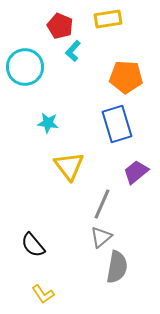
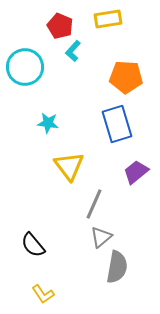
gray line: moved 8 px left
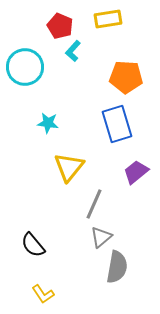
yellow triangle: moved 1 px down; rotated 16 degrees clockwise
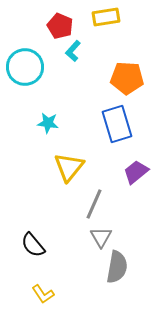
yellow rectangle: moved 2 px left, 2 px up
orange pentagon: moved 1 px right, 1 px down
gray triangle: rotated 20 degrees counterclockwise
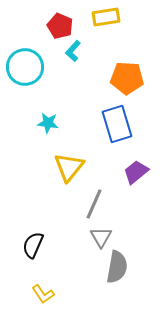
black semicircle: rotated 64 degrees clockwise
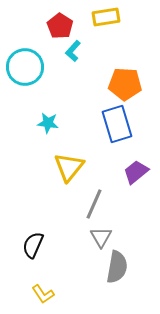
red pentagon: rotated 10 degrees clockwise
orange pentagon: moved 2 px left, 6 px down
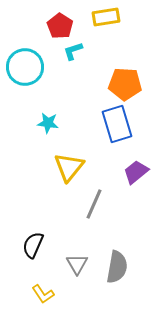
cyan L-shape: rotated 30 degrees clockwise
gray triangle: moved 24 px left, 27 px down
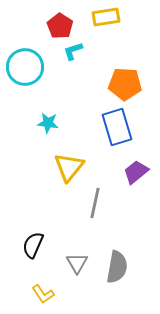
blue rectangle: moved 3 px down
gray line: moved 1 px right, 1 px up; rotated 12 degrees counterclockwise
gray triangle: moved 1 px up
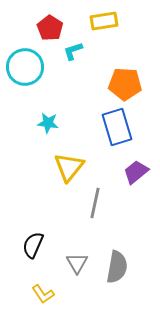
yellow rectangle: moved 2 px left, 4 px down
red pentagon: moved 10 px left, 2 px down
